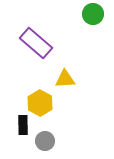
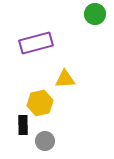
green circle: moved 2 px right
purple rectangle: rotated 56 degrees counterclockwise
yellow hexagon: rotated 20 degrees clockwise
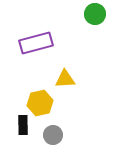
gray circle: moved 8 px right, 6 px up
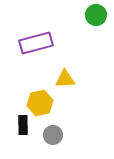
green circle: moved 1 px right, 1 px down
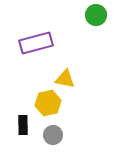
yellow triangle: rotated 15 degrees clockwise
yellow hexagon: moved 8 px right
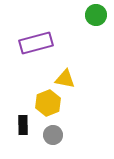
yellow hexagon: rotated 10 degrees counterclockwise
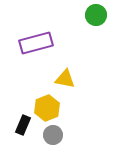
yellow hexagon: moved 1 px left, 5 px down
black rectangle: rotated 24 degrees clockwise
